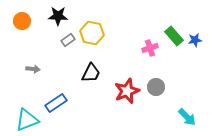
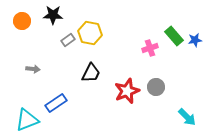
black star: moved 5 px left, 1 px up
yellow hexagon: moved 2 px left
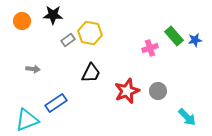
gray circle: moved 2 px right, 4 px down
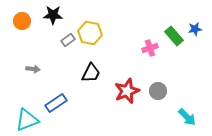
blue star: moved 11 px up
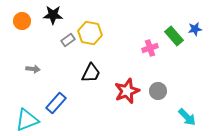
blue rectangle: rotated 15 degrees counterclockwise
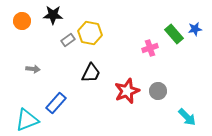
green rectangle: moved 2 px up
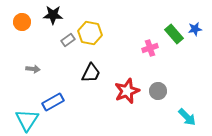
orange circle: moved 1 px down
blue rectangle: moved 3 px left, 1 px up; rotated 20 degrees clockwise
cyan triangle: rotated 35 degrees counterclockwise
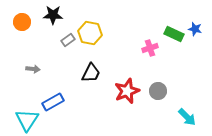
blue star: rotated 24 degrees clockwise
green rectangle: rotated 24 degrees counterclockwise
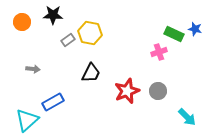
pink cross: moved 9 px right, 4 px down
cyan triangle: rotated 15 degrees clockwise
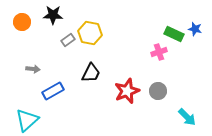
blue rectangle: moved 11 px up
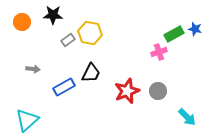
green rectangle: rotated 54 degrees counterclockwise
blue rectangle: moved 11 px right, 4 px up
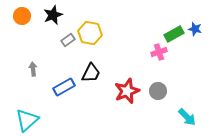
black star: rotated 24 degrees counterclockwise
orange circle: moved 6 px up
gray arrow: rotated 104 degrees counterclockwise
